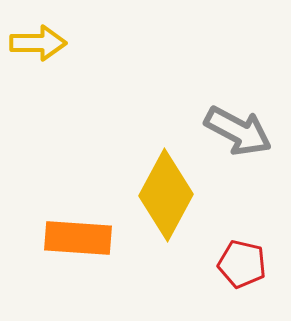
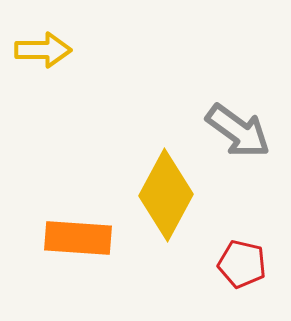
yellow arrow: moved 5 px right, 7 px down
gray arrow: rotated 8 degrees clockwise
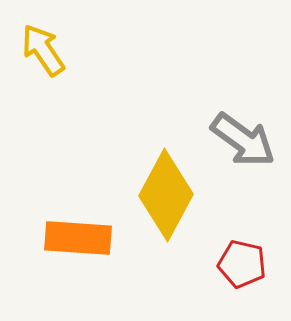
yellow arrow: rotated 124 degrees counterclockwise
gray arrow: moved 5 px right, 9 px down
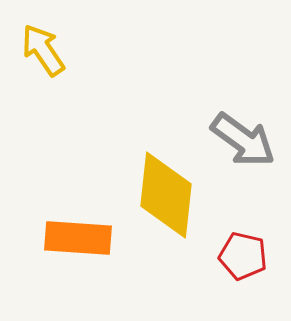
yellow diamond: rotated 22 degrees counterclockwise
red pentagon: moved 1 px right, 8 px up
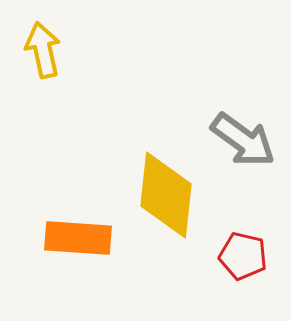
yellow arrow: rotated 22 degrees clockwise
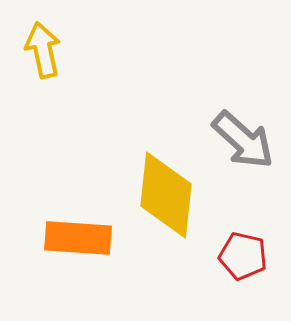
gray arrow: rotated 6 degrees clockwise
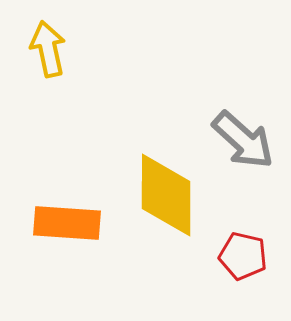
yellow arrow: moved 5 px right, 1 px up
yellow diamond: rotated 6 degrees counterclockwise
orange rectangle: moved 11 px left, 15 px up
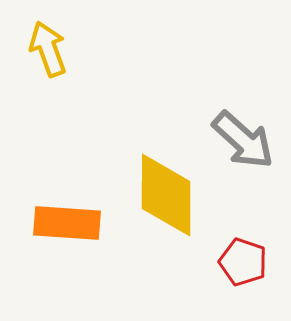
yellow arrow: rotated 8 degrees counterclockwise
red pentagon: moved 6 px down; rotated 6 degrees clockwise
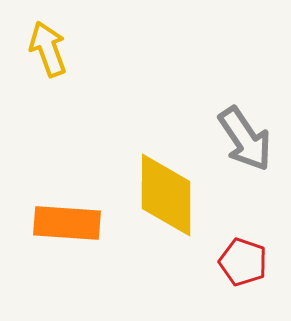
gray arrow: moved 2 px right, 1 px up; rotated 14 degrees clockwise
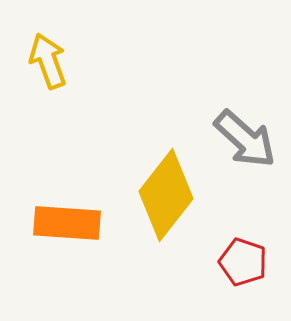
yellow arrow: moved 12 px down
gray arrow: rotated 14 degrees counterclockwise
yellow diamond: rotated 38 degrees clockwise
